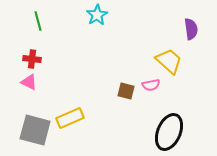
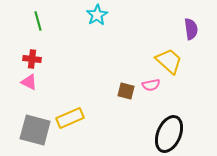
black ellipse: moved 2 px down
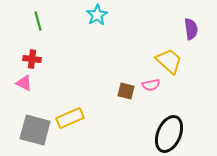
pink triangle: moved 5 px left, 1 px down
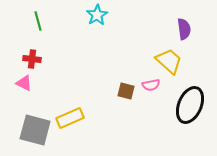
purple semicircle: moved 7 px left
black ellipse: moved 21 px right, 29 px up
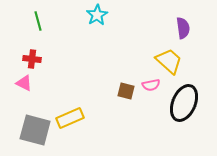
purple semicircle: moved 1 px left, 1 px up
black ellipse: moved 6 px left, 2 px up
